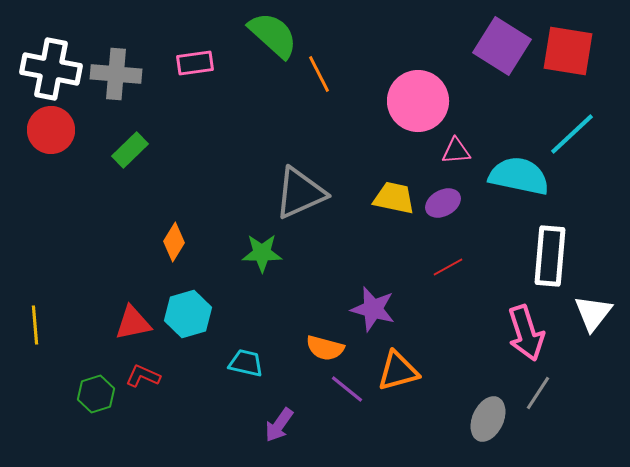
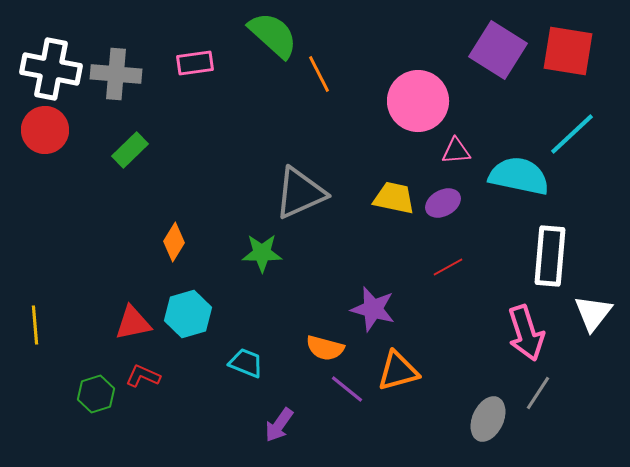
purple square: moved 4 px left, 4 px down
red circle: moved 6 px left
cyan trapezoid: rotated 9 degrees clockwise
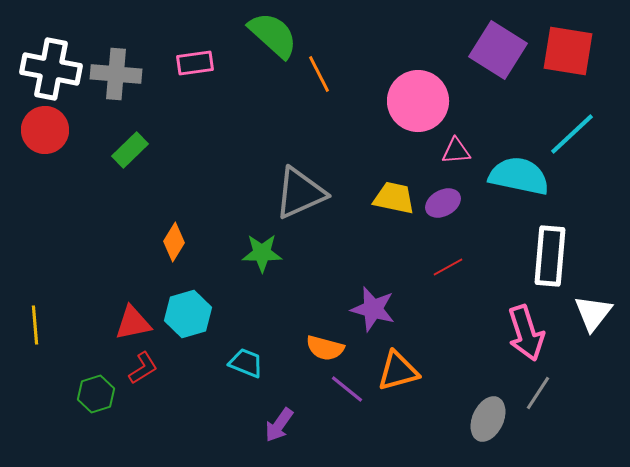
red L-shape: moved 8 px up; rotated 124 degrees clockwise
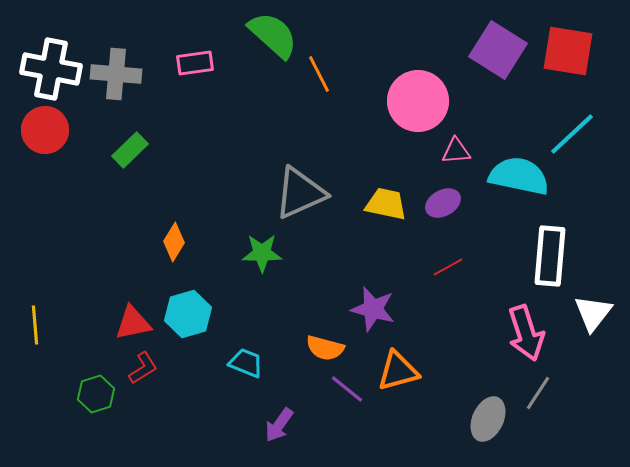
yellow trapezoid: moved 8 px left, 6 px down
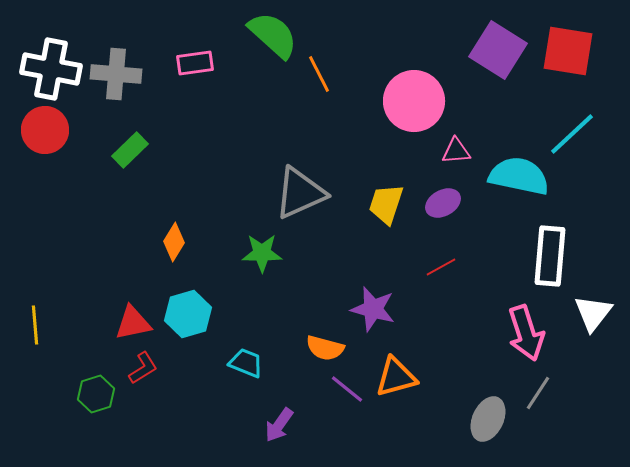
pink circle: moved 4 px left
yellow trapezoid: rotated 84 degrees counterclockwise
red line: moved 7 px left
orange triangle: moved 2 px left, 6 px down
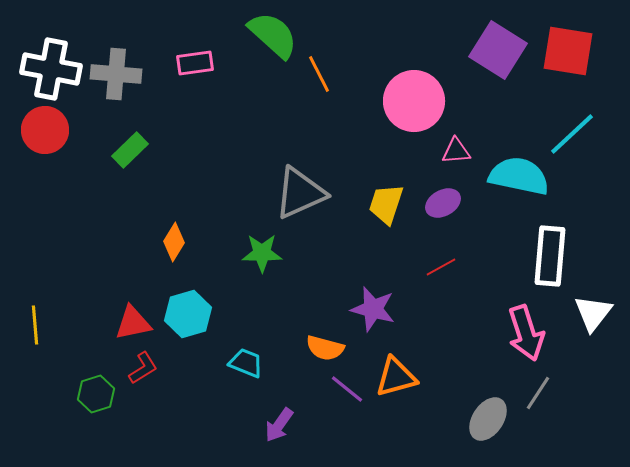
gray ellipse: rotated 9 degrees clockwise
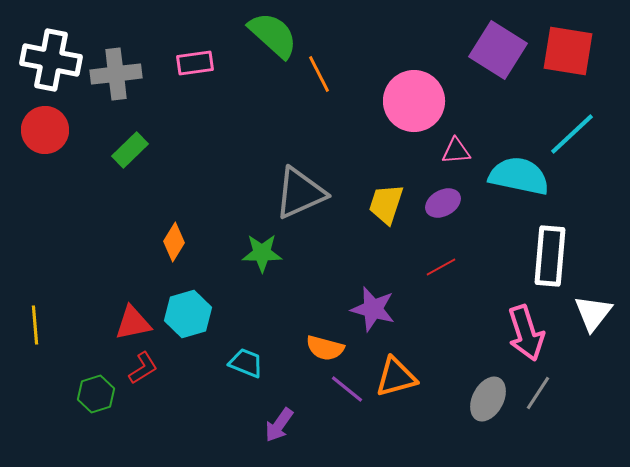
white cross: moved 9 px up
gray cross: rotated 12 degrees counterclockwise
gray ellipse: moved 20 px up; rotated 6 degrees counterclockwise
